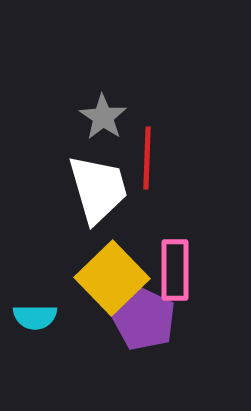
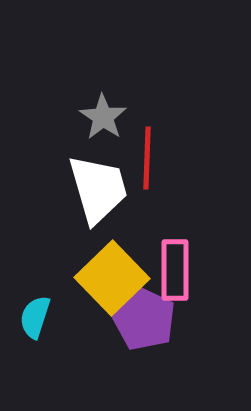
cyan semicircle: rotated 108 degrees clockwise
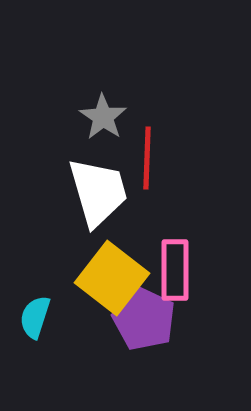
white trapezoid: moved 3 px down
yellow square: rotated 8 degrees counterclockwise
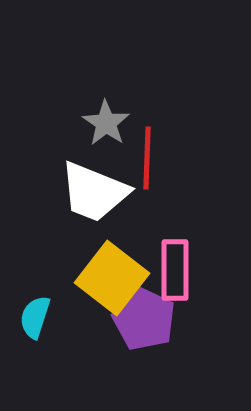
gray star: moved 3 px right, 6 px down
white trapezoid: moved 4 px left; rotated 128 degrees clockwise
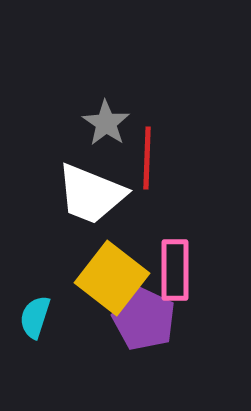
white trapezoid: moved 3 px left, 2 px down
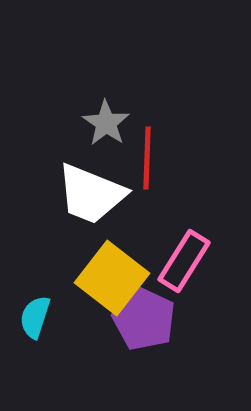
pink rectangle: moved 9 px right, 9 px up; rotated 32 degrees clockwise
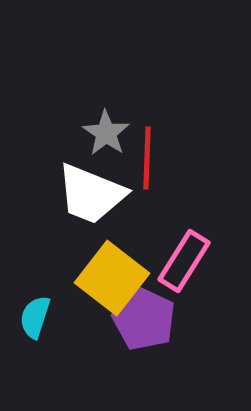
gray star: moved 10 px down
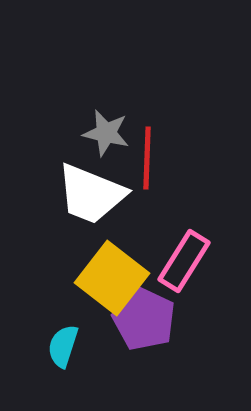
gray star: rotated 21 degrees counterclockwise
cyan semicircle: moved 28 px right, 29 px down
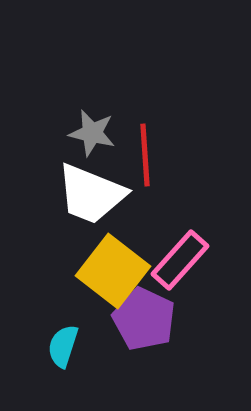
gray star: moved 14 px left
red line: moved 2 px left, 3 px up; rotated 6 degrees counterclockwise
pink rectangle: moved 4 px left, 1 px up; rotated 10 degrees clockwise
yellow square: moved 1 px right, 7 px up
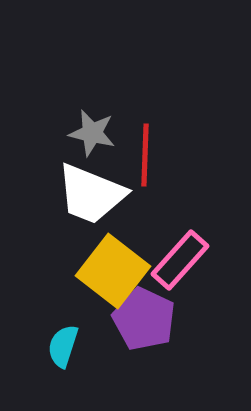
red line: rotated 6 degrees clockwise
